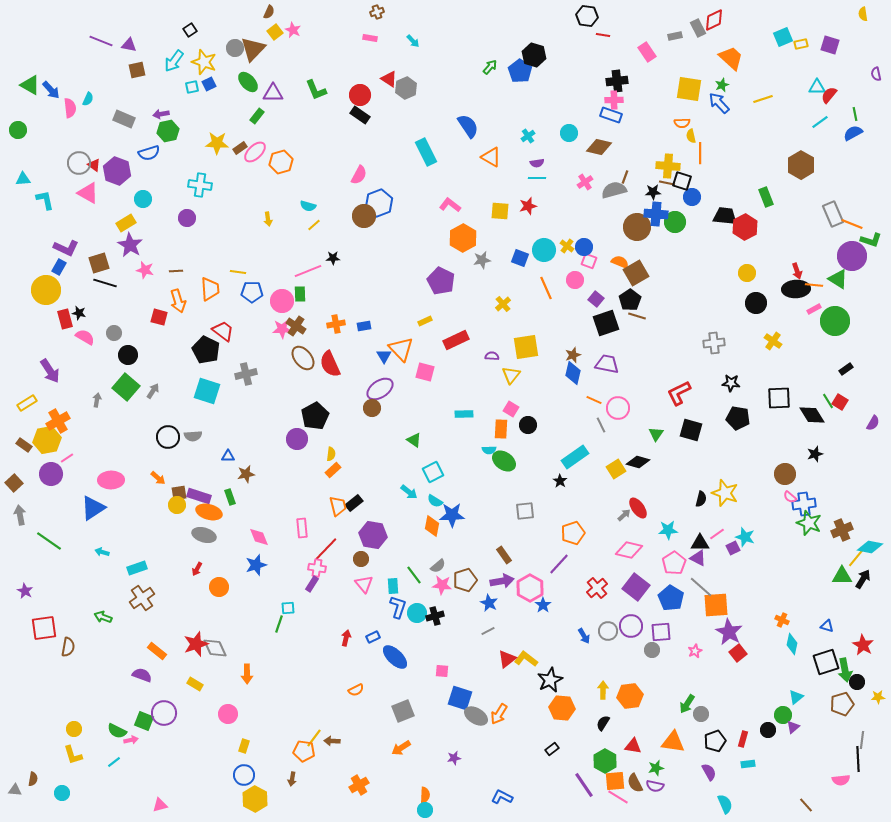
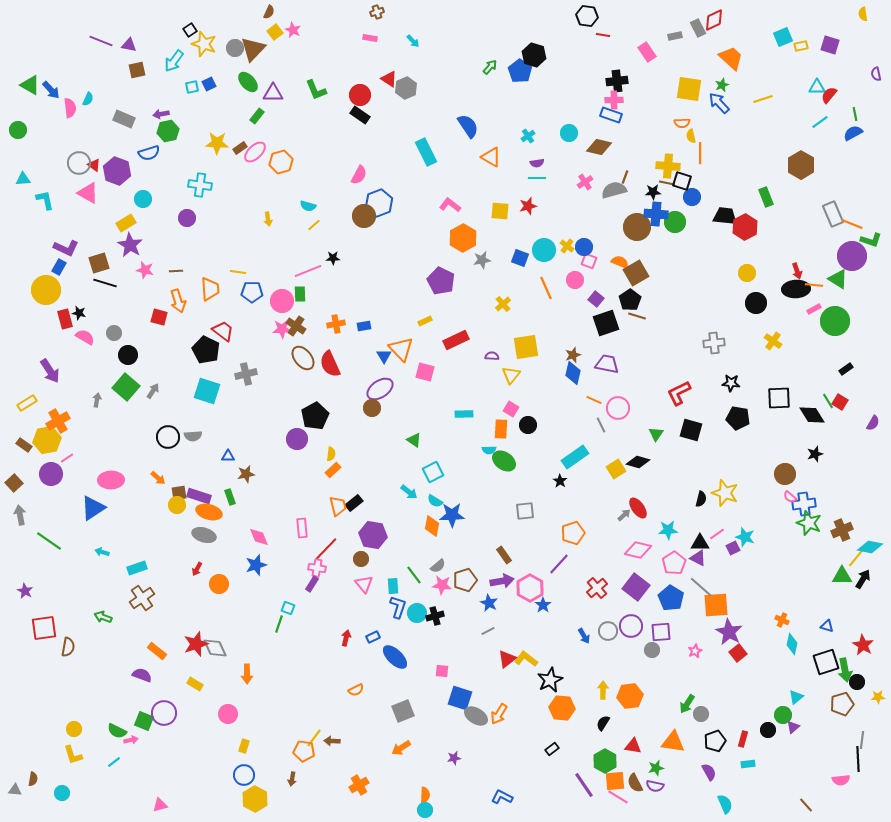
yellow rectangle at (801, 44): moved 2 px down
yellow star at (204, 62): moved 18 px up
pink diamond at (629, 550): moved 9 px right
orange circle at (219, 587): moved 3 px up
cyan square at (288, 608): rotated 24 degrees clockwise
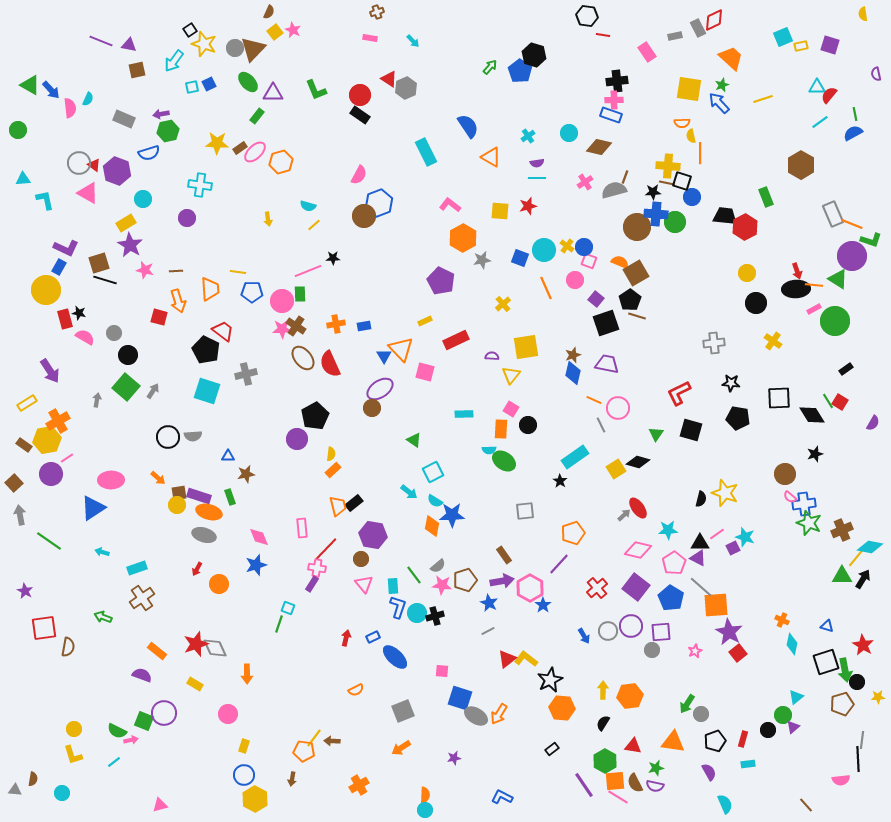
black line at (105, 283): moved 3 px up
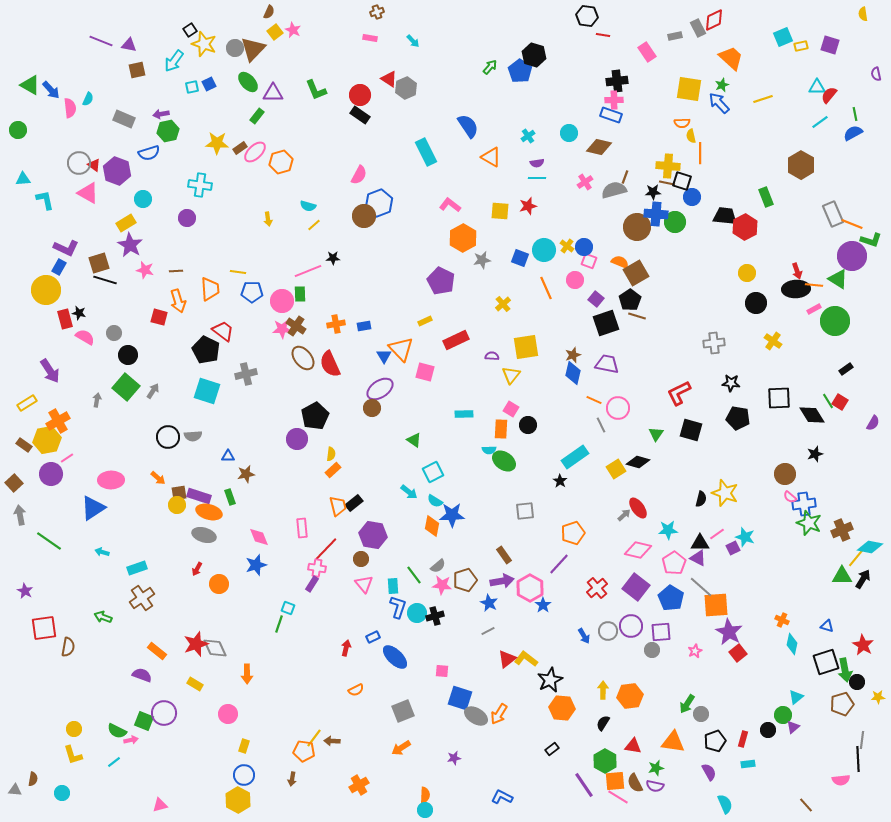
red arrow at (346, 638): moved 10 px down
yellow hexagon at (255, 799): moved 17 px left, 1 px down
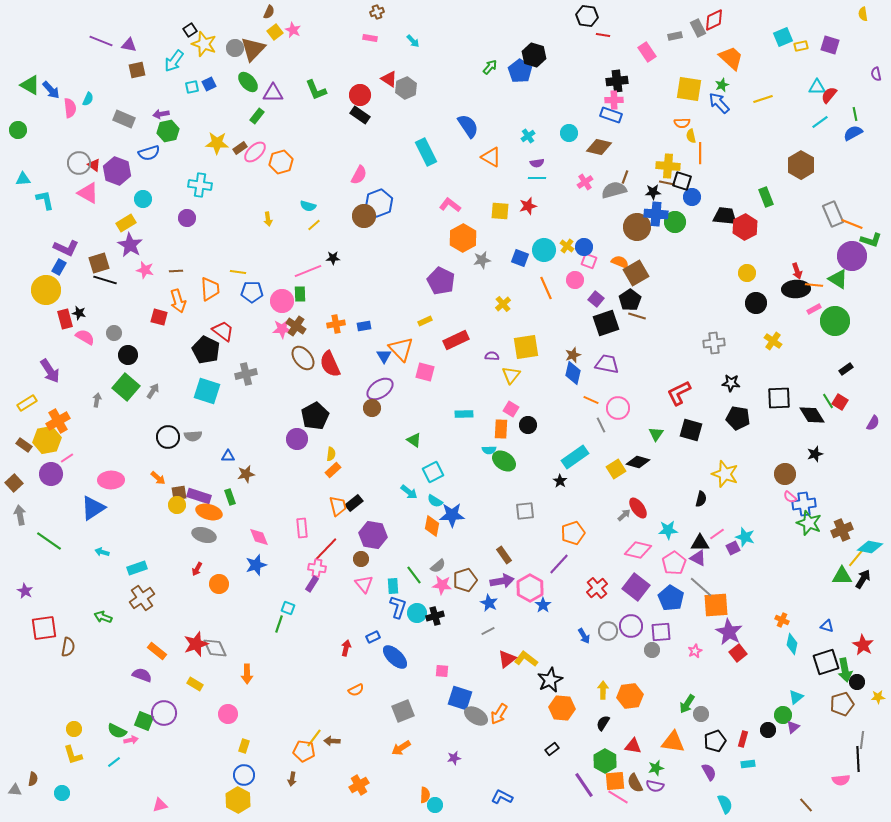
orange line at (594, 400): moved 3 px left
yellow star at (725, 493): moved 19 px up
cyan circle at (425, 810): moved 10 px right, 5 px up
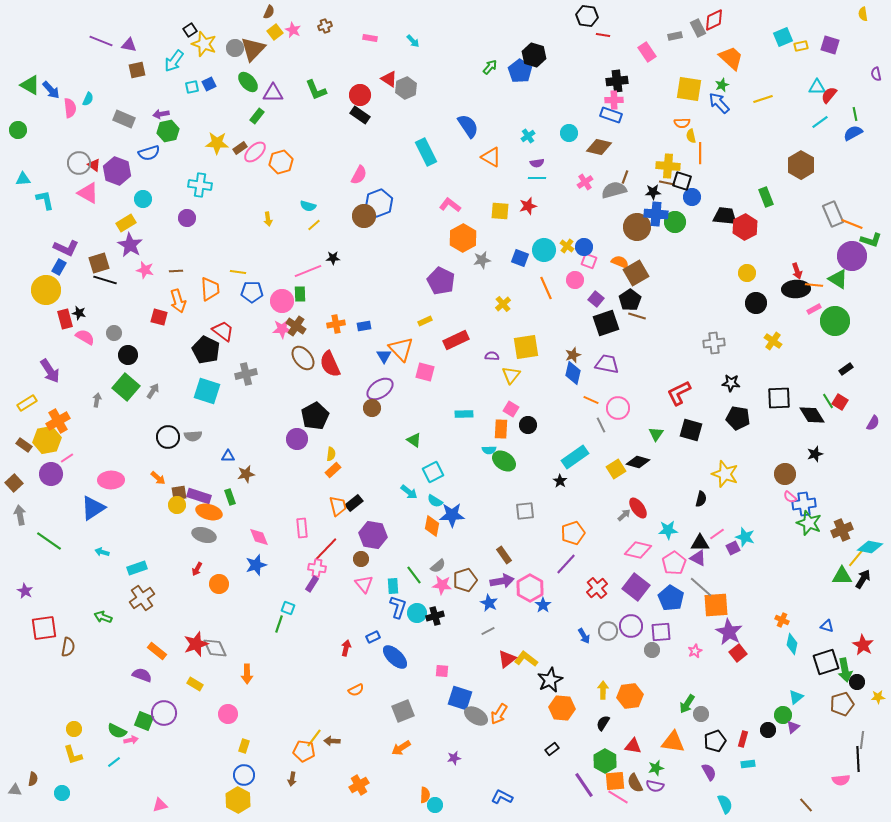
brown cross at (377, 12): moved 52 px left, 14 px down
purple line at (559, 564): moved 7 px right
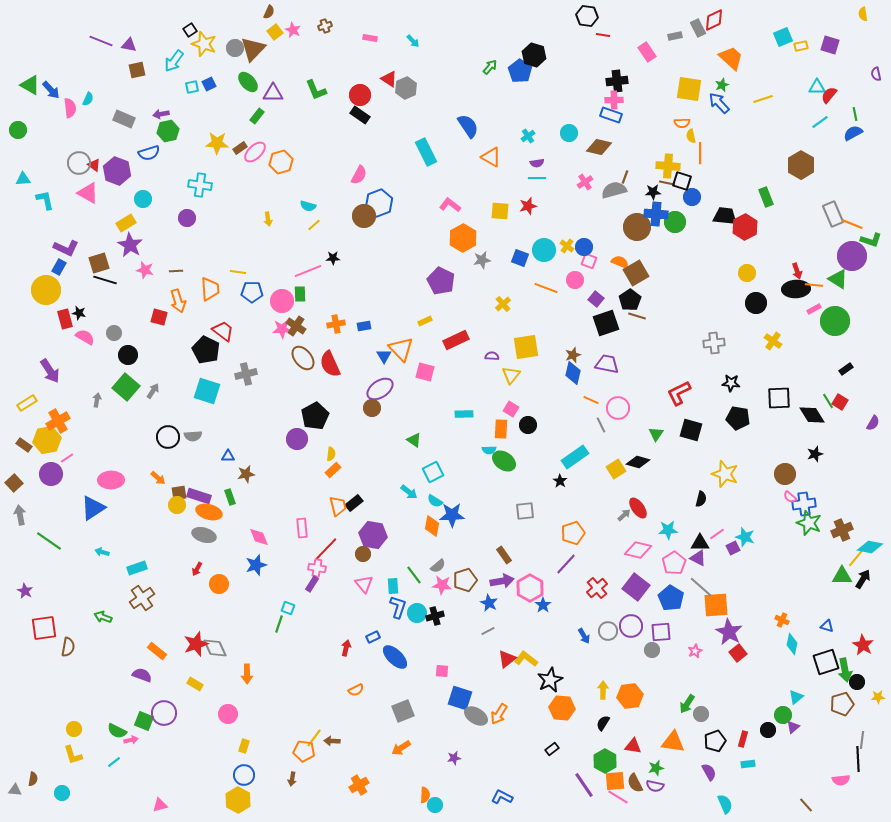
orange line at (546, 288): rotated 45 degrees counterclockwise
brown circle at (361, 559): moved 2 px right, 5 px up
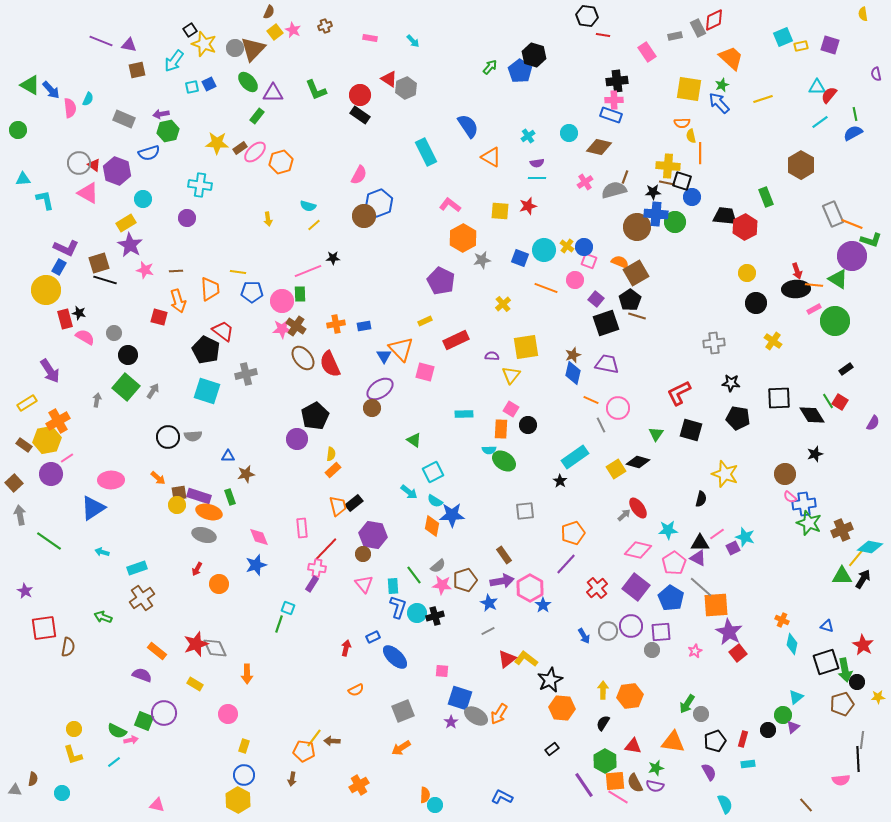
purple star at (454, 758): moved 3 px left, 36 px up; rotated 24 degrees counterclockwise
pink triangle at (160, 805): moved 3 px left; rotated 28 degrees clockwise
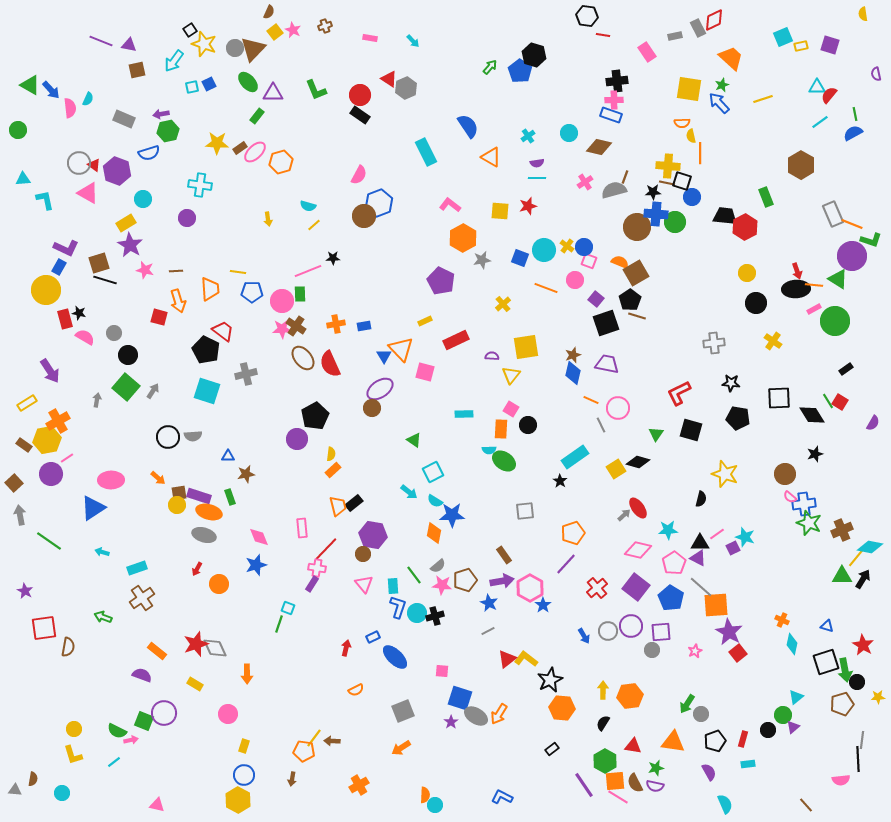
orange diamond at (432, 526): moved 2 px right, 7 px down
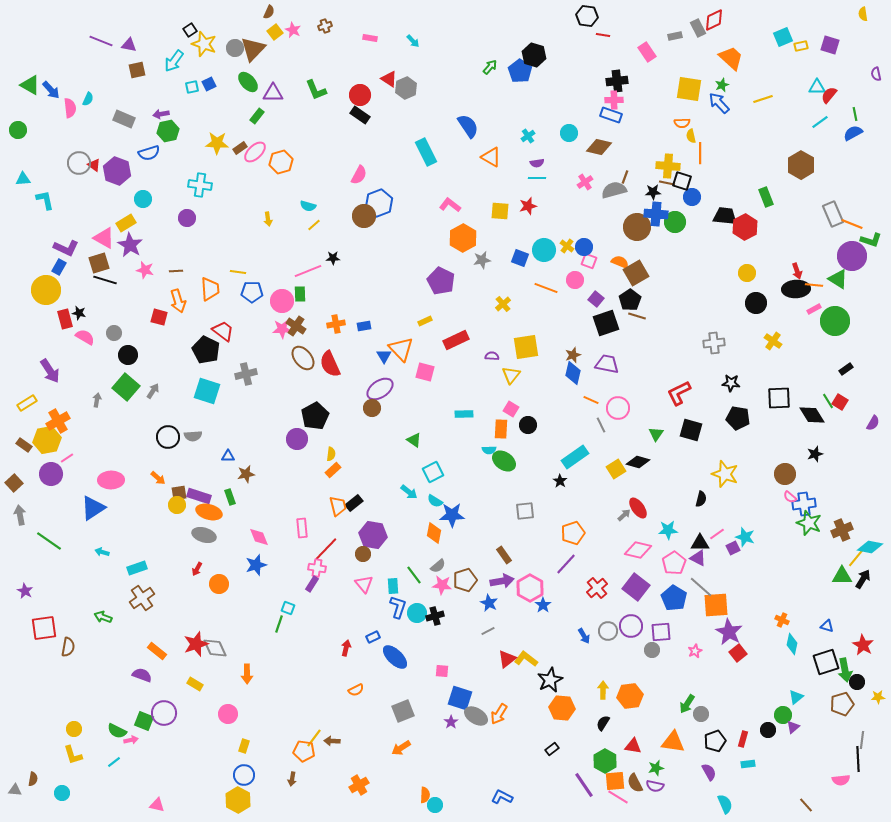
pink triangle at (88, 193): moved 16 px right, 45 px down
blue pentagon at (671, 598): moved 3 px right
